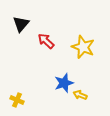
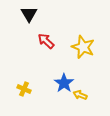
black triangle: moved 8 px right, 10 px up; rotated 12 degrees counterclockwise
blue star: rotated 18 degrees counterclockwise
yellow cross: moved 7 px right, 11 px up
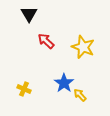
yellow arrow: rotated 24 degrees clockwise
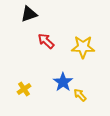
black triangle: rotated 42 degrees clockwise
yellow star: rotated 20 degrees counterclockwise
blue star: moved 1 px left, 1 px up
yellow cross: rotated 32 degrees clockwise
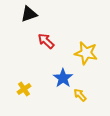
yellow star: moved 3 px right, 6 px down; rotated 10 degrees clockwise
blue star: moved 4 px up
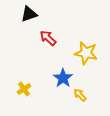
red arrow: moved 2 px right, 3 px up
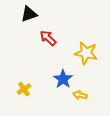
blue star: moved 1 px down
yellow arrow: rotated 32 degrees counterclockwise
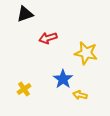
black triangle: moved 4 px left
red arrow: rotated 60 degrees counterclockwise
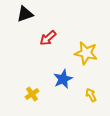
red arrow: rotated 24 degrees counterclockwise
blue star: rotated 12 degrees clockwise
yellow cross: moved 8 px right, 5 px down
yellow arrow: moved 11 px right; rotated 48 degrees clockwise
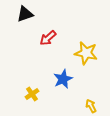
yellow arrow: moved 11 px down
